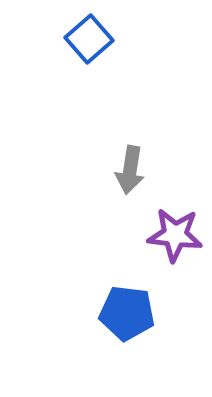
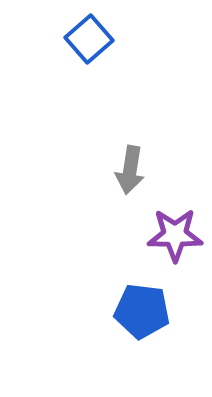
purple star: rotated 6 degrees counterclockwise
blue pentagon: moved 15 px right, 2 px up
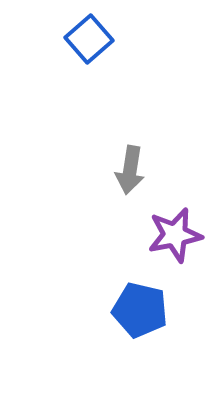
purple star: rotated 12 degrees counterclockwise
blue pentagon: moved 2 px left, 1 px up; rotated 6 degrees clockwise
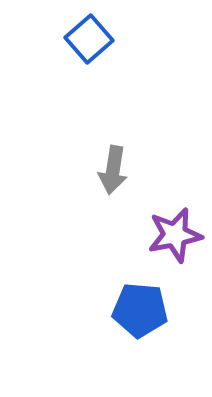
gray arrow: moved 17 px left
blue pentagon: rotated 8 degrees counterclockwise
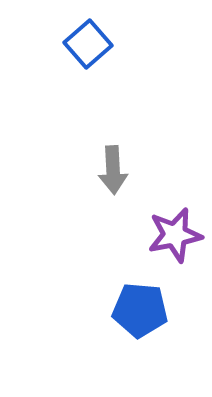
blue square: moved 1 px left, 5 px down
gray arrow: rotated 12 degrees counterclockwise
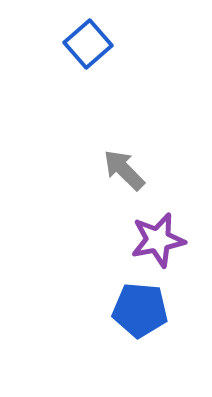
gray arrow: moved 11 px right; rotated 138 degrees clockwise
purple star: moved 17 px left, 5 px down
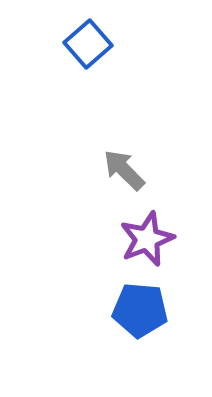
purple star: moved 11 px left, 1 px up; rotated 10 degrees counterclockwise
